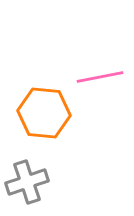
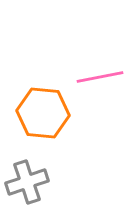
orange hexagon: moved 1 px left
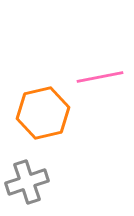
orange hexagon: rotated 18 degrees counterclockwise
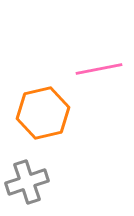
pink line: moved 1 px left, 8 px up
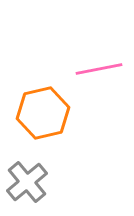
gray cross: rotated 21 degrees counterclockwise
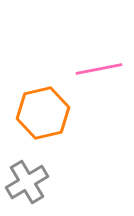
gray cross: rotated 9 degrees clockwise
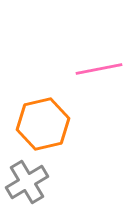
orange hexagon: moved 11 px down
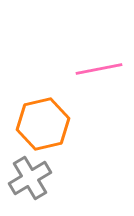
gray cross: moved 3 px right, 4 px up
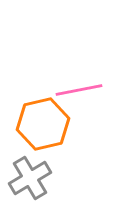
pink line: moved 20 px left, 21 px down
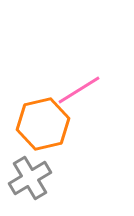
pink line: rotated 21 degrees counterclockwise
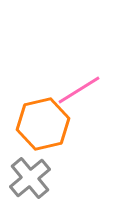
gray cross: rotated 9 degrees counterclockwise
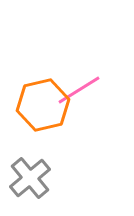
orange hexagon: moved 19 px up
